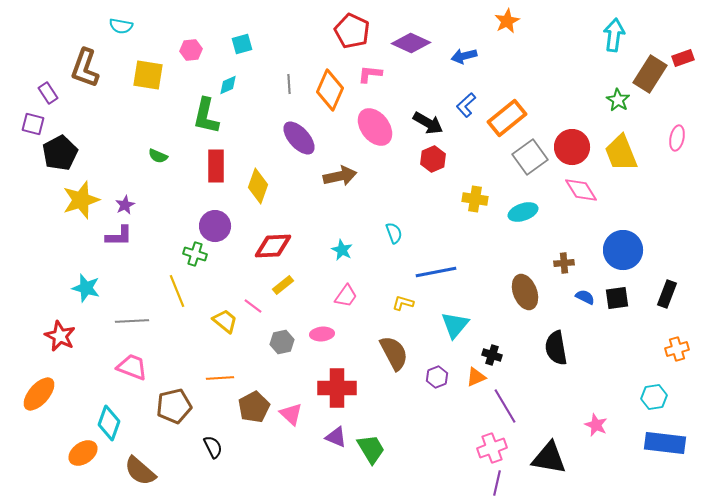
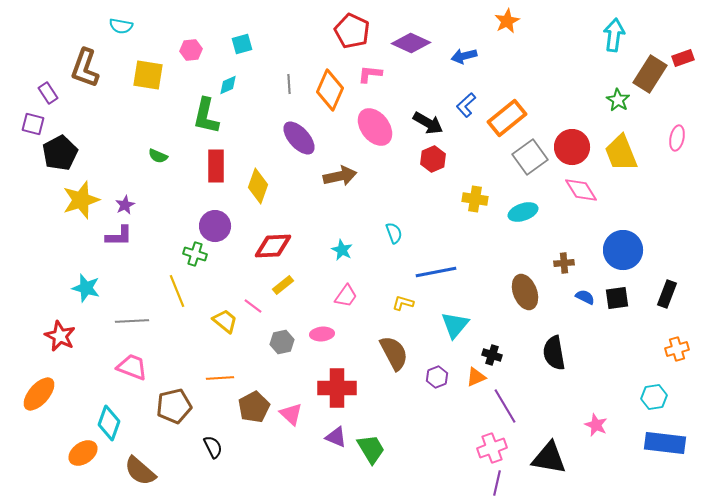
black semicircle at (556, 348): moved 2 px left, 5 px down
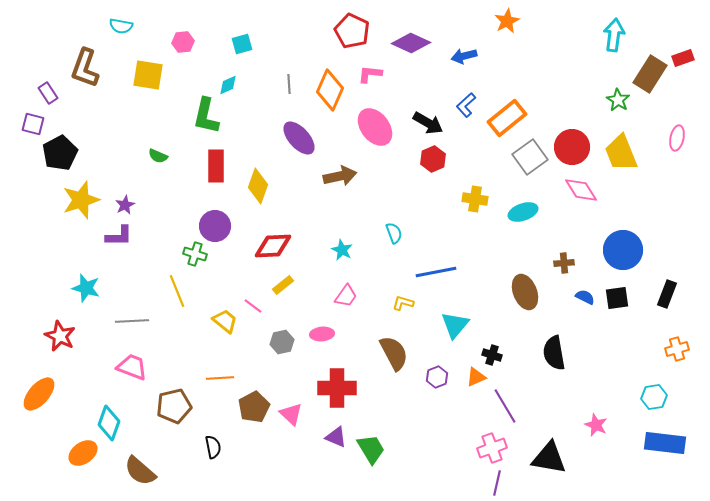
pink hexagon at (191, 50): moved 8 px left, 8 px up
black semicircle at (213, 447): rotated 15 degrees clockwise
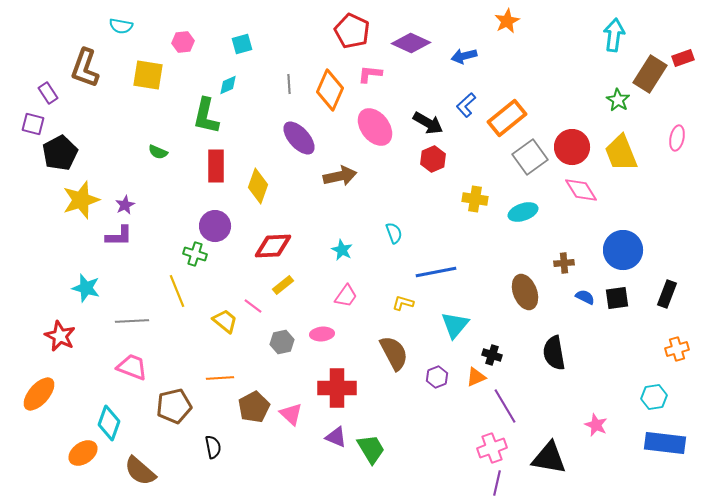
green semicircle at (158, 156): moved 4 px up
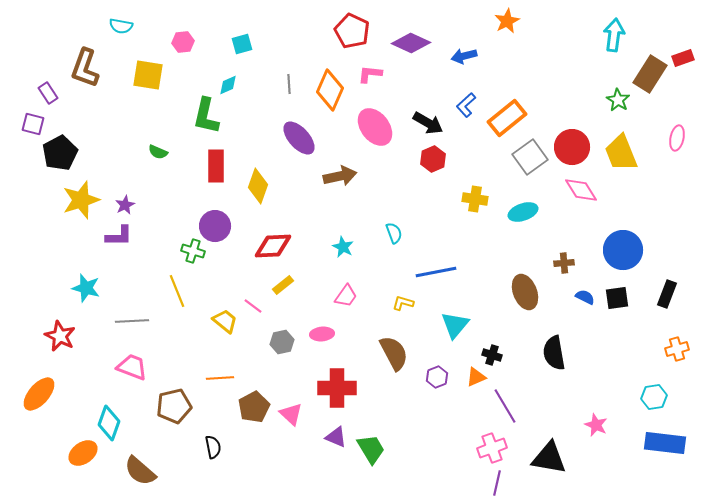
cyan star at (342, 250): moved 1 px right, 3 px up
green cross at (195, 254): moved 2 px left, 3 px up
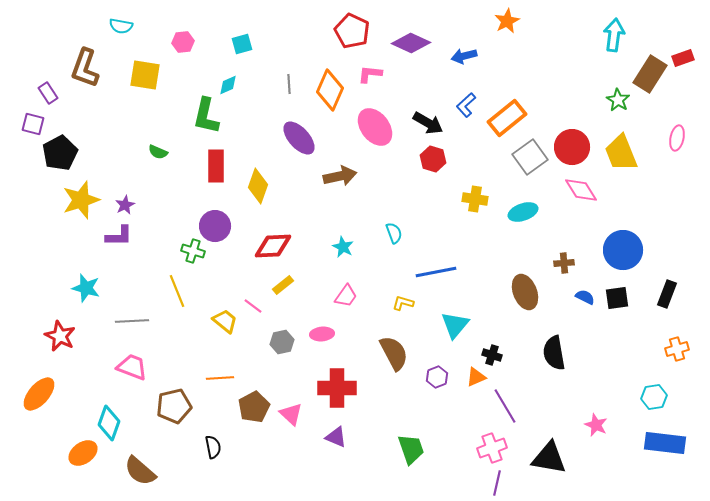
yellow square at (148, 75): moved 3 px left
red hexagon at (433, 159): rotated 20 degrees counterclockwise
green trapezoid at (371, 449): moved 40 px right; rotated 12 degrees clockwise
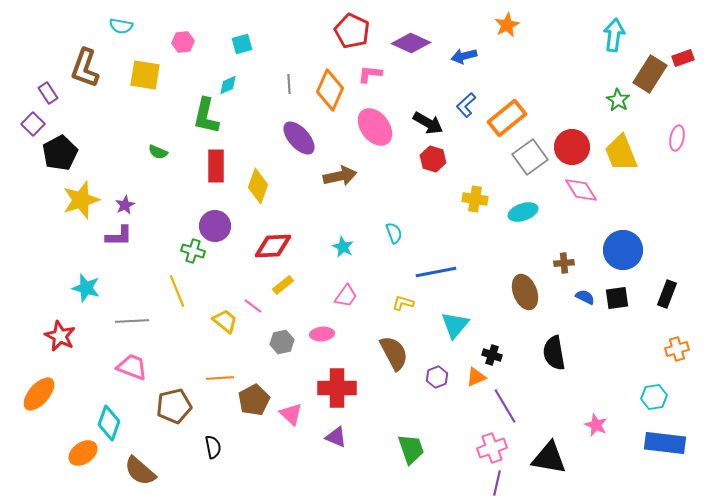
orange star at (507, 21): moved 4 px down
purple square at (33, 124): rotated 30 degrees clockwise
brown pentagon at (254, 407): moved 7 px up
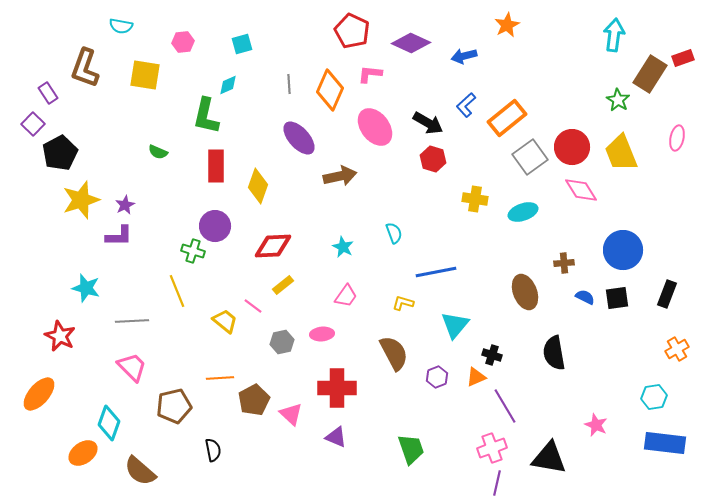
orange cross at (677, 349): rotated 15 degrees counterclockwise
pink trapezoid at (132, 367): rotated 24 degrees clockwise
black semicircle at (213, 447): moved 3 px down
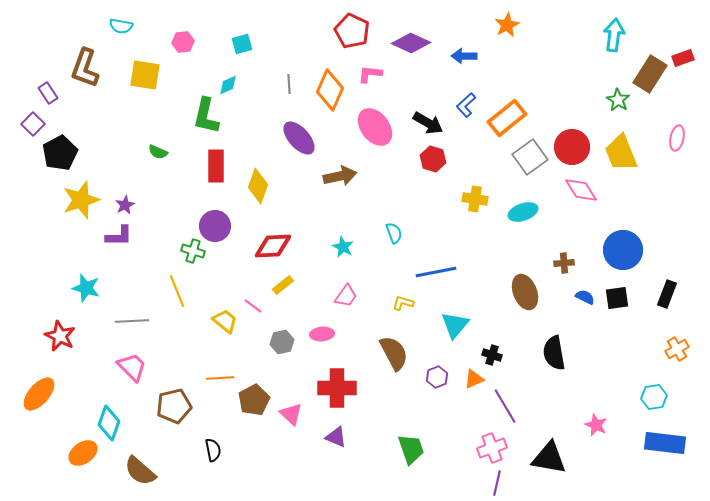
blue arrow at (464, 56): rotated 15 degrees clockwise
orange triangle at (476, 377): moved 2 px left, 2 px down
